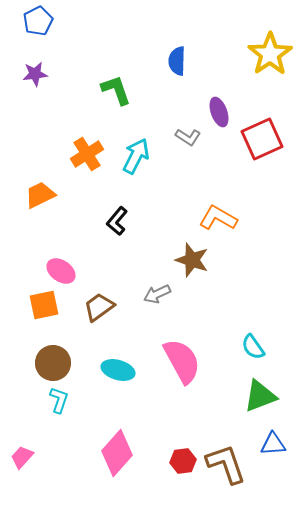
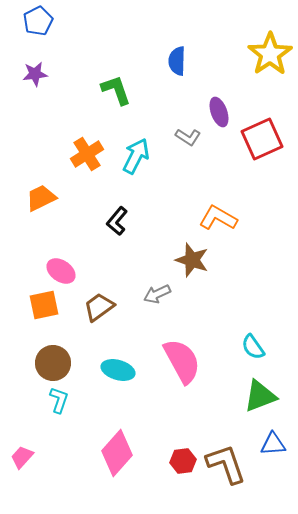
orange trapezoid: moved 1 px right, 3 px down
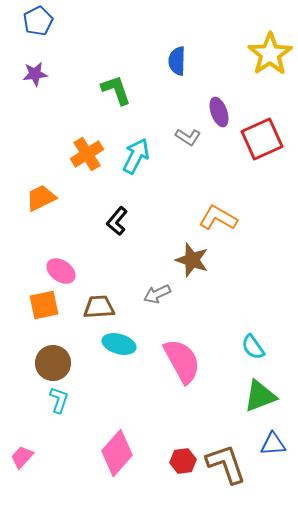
brown trapezoid: rotated 32 degrees clockwise
cyan ellipse: moved 1 px right, 26 px up
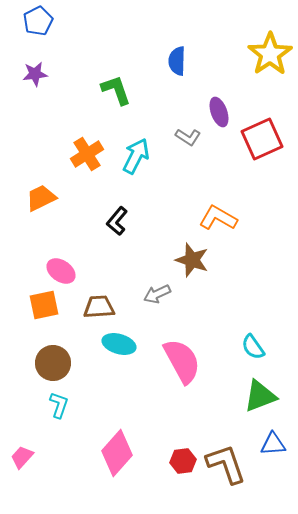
cyan L-shape: moved 5 px down
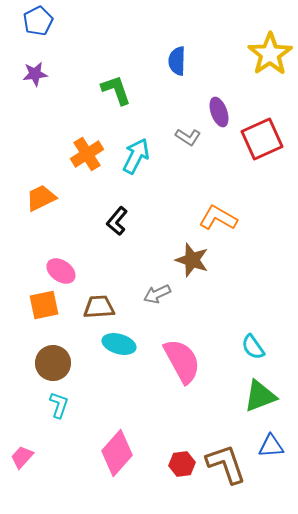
blue triangle: moved 2 px left, 2 px down
red hexagon: moved 1 px left, 3 px down
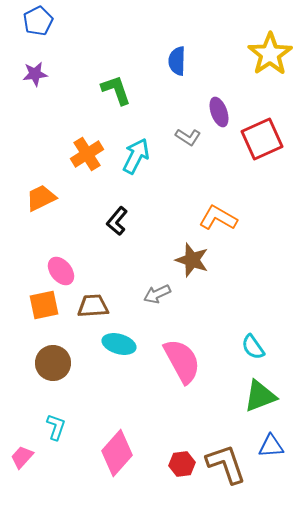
pink ellipse: rotated 16 degrees clockwise
brown trapezoid: moved 6 px left, 1 px up
cyan L-shape: moved 3 px left, 22 px down
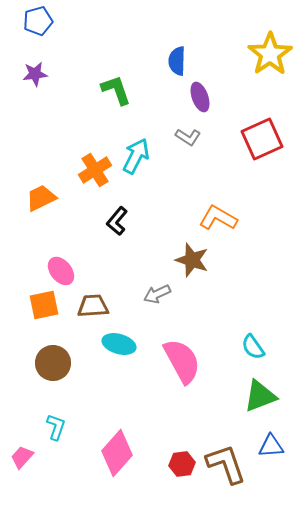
blue pentagon: rotated 12 degrees clockwise
purple ellipse: moved 19 px left, 15 px up
orange cross: moved 8 px right, 16 px down
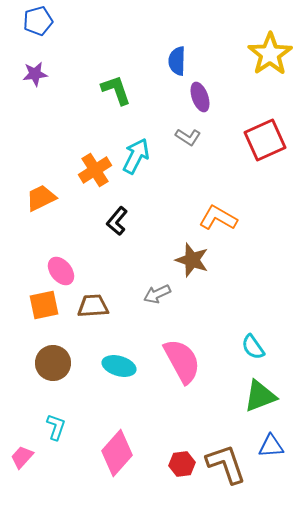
red square: moved 3 px right, 1 px down
cyan ellipse: moved 22 px down
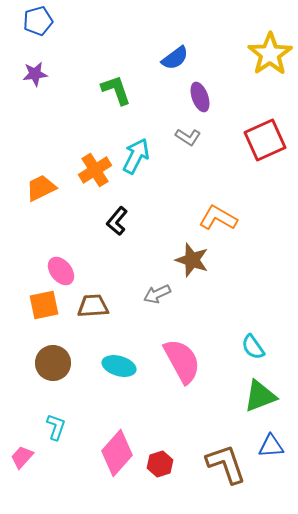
blue semicircle: moved 2 px left, 3 px up; rotated 128 degrees counterclockwise
orange trapezoid: moved 10 px up
red hexagon: moved 22 px left; rotated 10 degrees counterclockwise
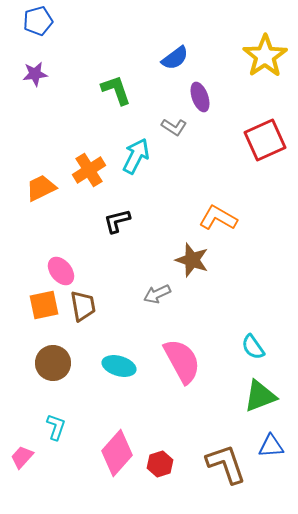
yellow star: moved 5 px left, 2 px down
gray L-shape: moved 14 px left, 10 px up
orange cross: moved 6 px left
black L-shape: rotated 36 degrees clockwise
brown trapezoid: moved 10 px left; rotated 84 degrees clockwise
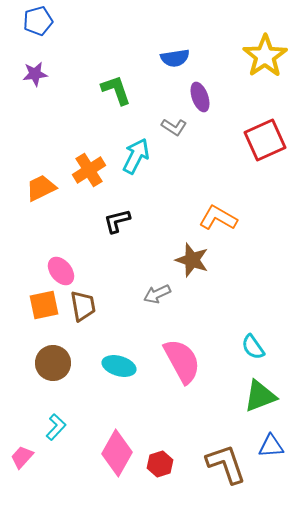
blue semicircle: rotated 28 degrees clockwise
cyan L-shape: rotated 24 degrees clockwise
pink diamond: rotated 12 degrees counterclockwise
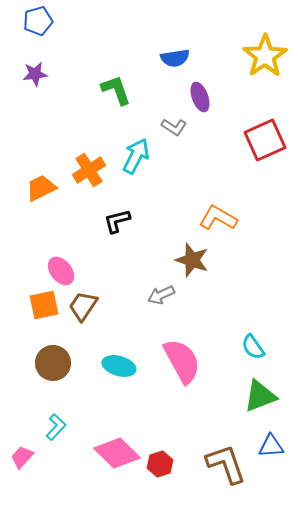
gray arrow: moved 4 px right, 1 px down
brown trapezoid: rotated 136 degrees counterclockwise
pink diamond: rotated 75 degrees counterclockwise
